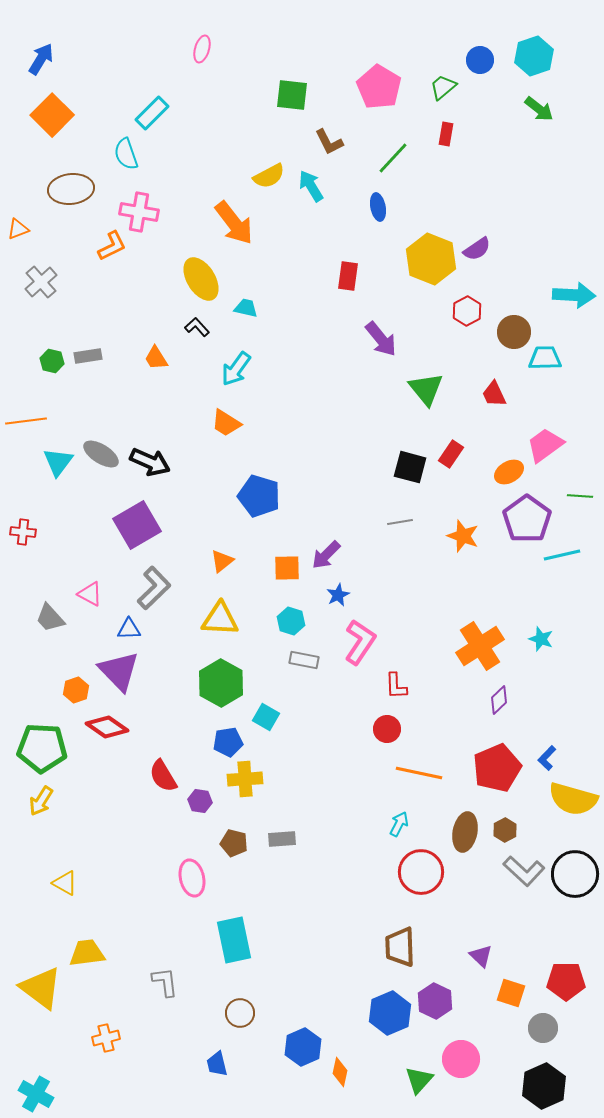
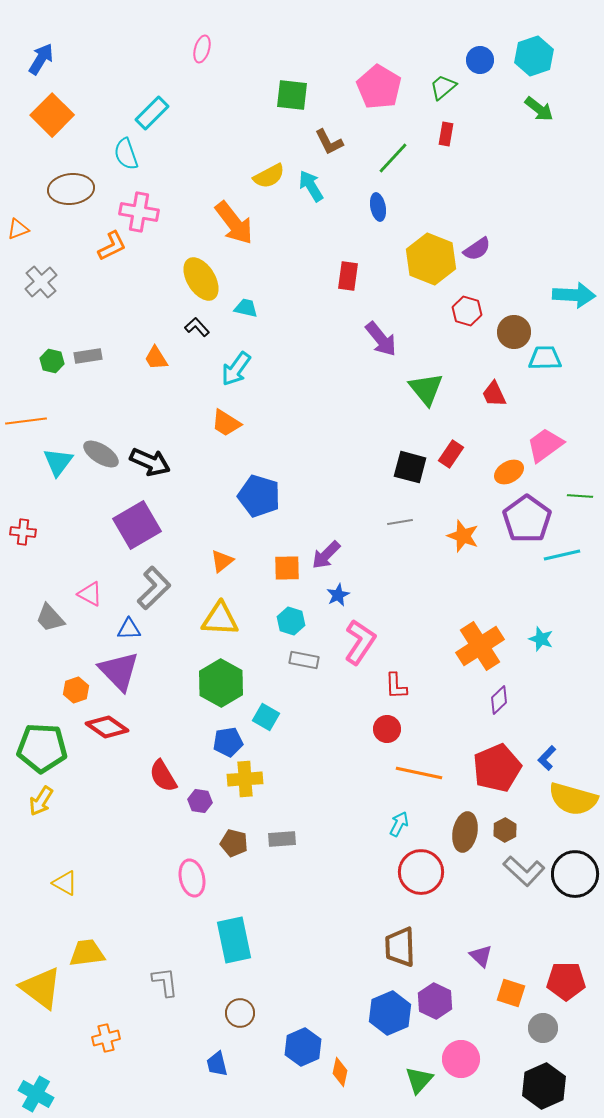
red hexagon at (467, 311): rotated 16 degrees counterclockwise
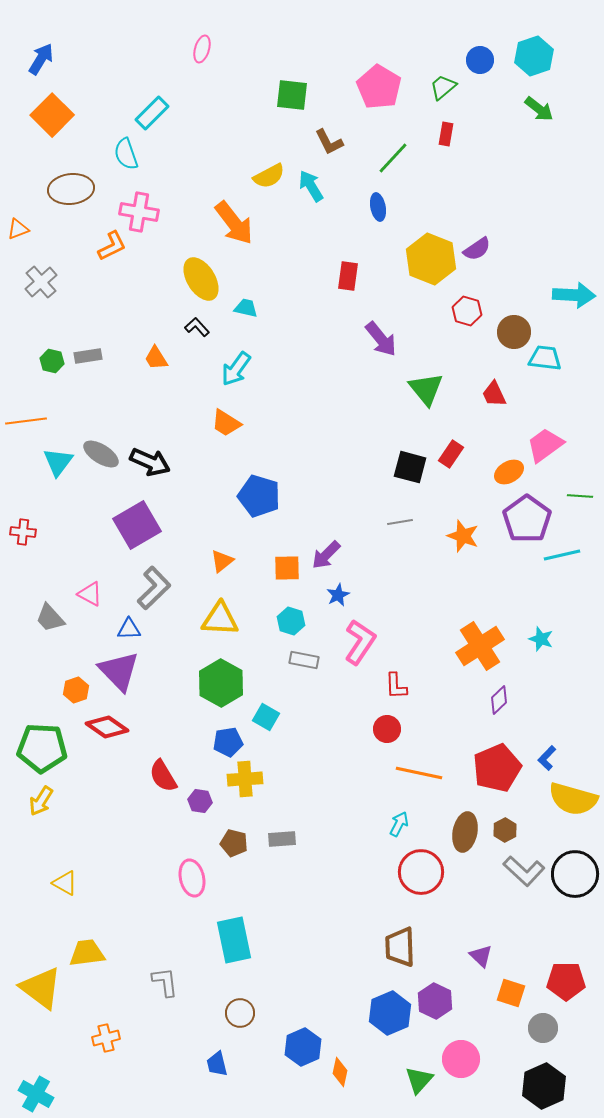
cyan trapezoid at (545, 358): rotated 8 degrees clockwise
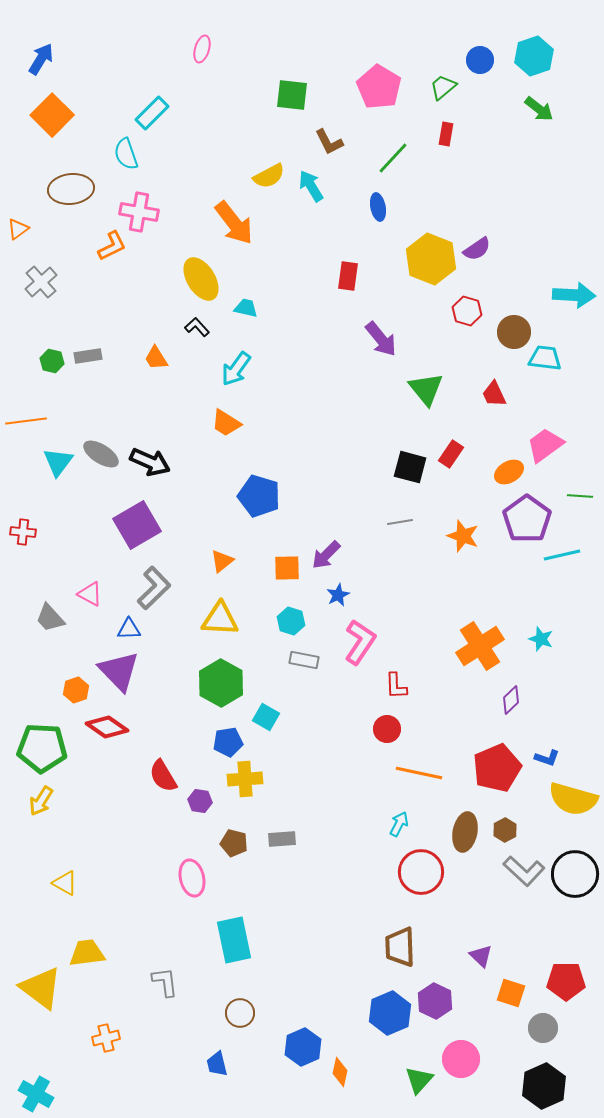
orange triangle at (18, 229): rotated 15 degrees counterclockwise
purple diamond at (499, 700): moved 12 px right
blue L-shape at (547, 758): rotated 115 degrees counterclockwise
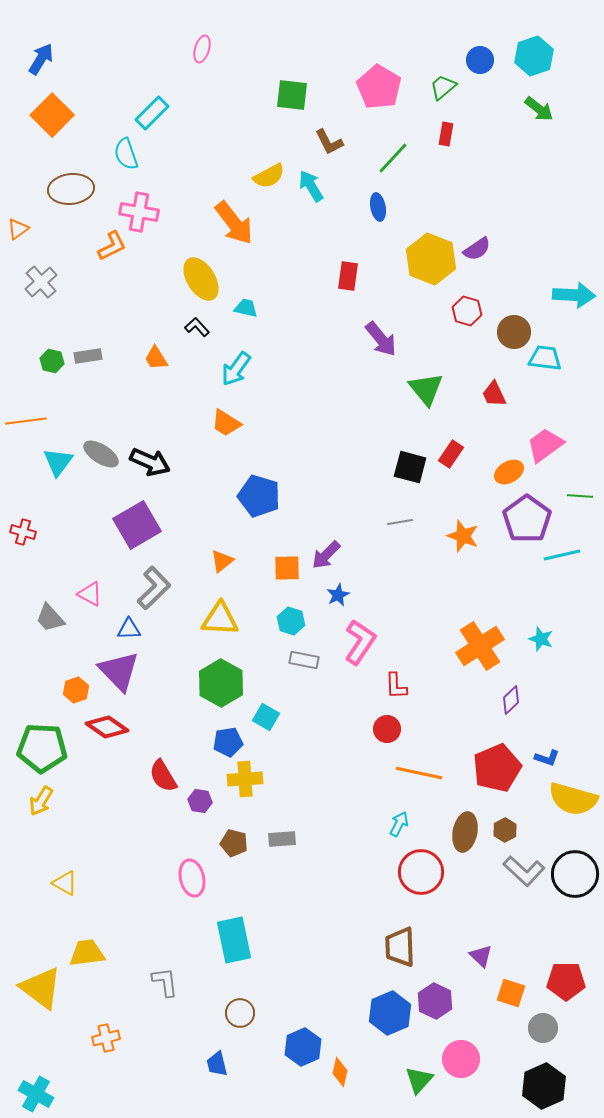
red cross at (23, 532): rotated 10 degrees clockwise
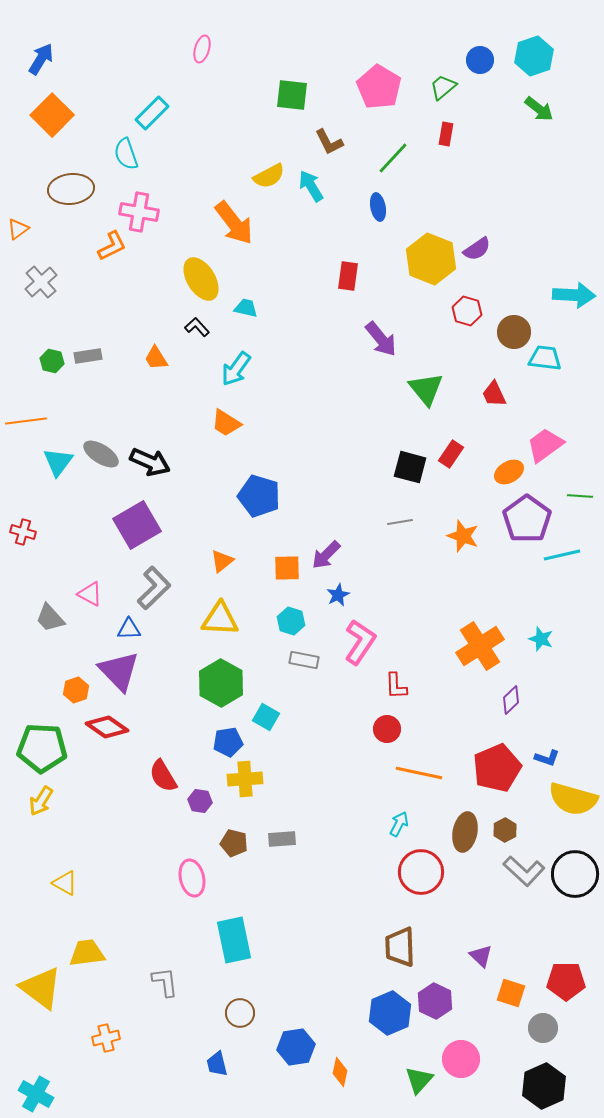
blue hexagon at (303, 1047): moved 7 px left; rotated 15 degrees clockwise
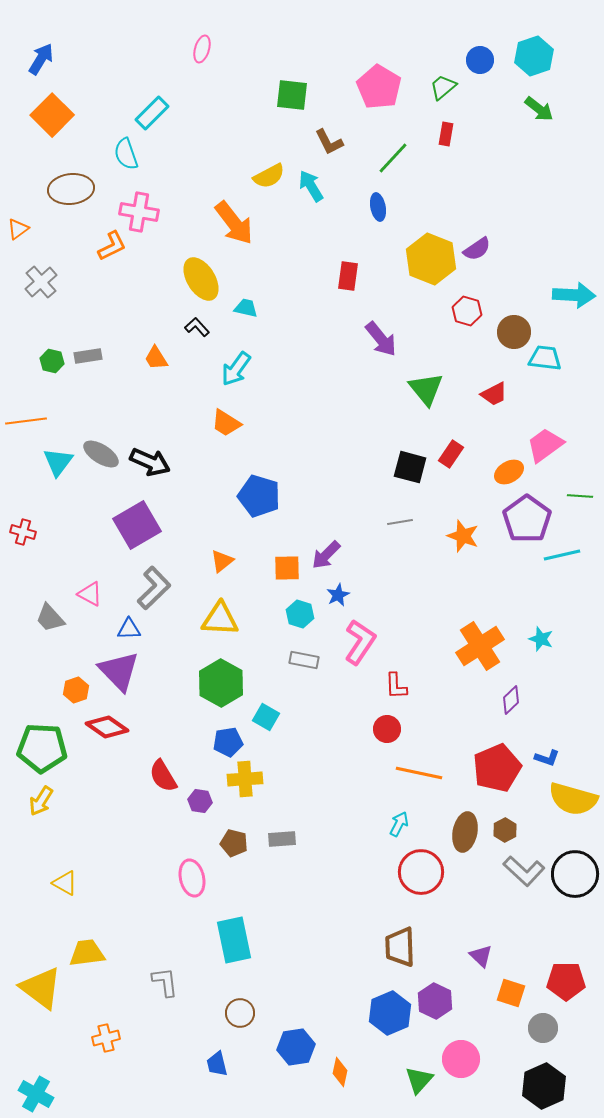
red trapezoid at (494, 394): rotated 92 degrees counterclockwise
cyan hexagon at (291, 621): moved 9 px right, 7 px up
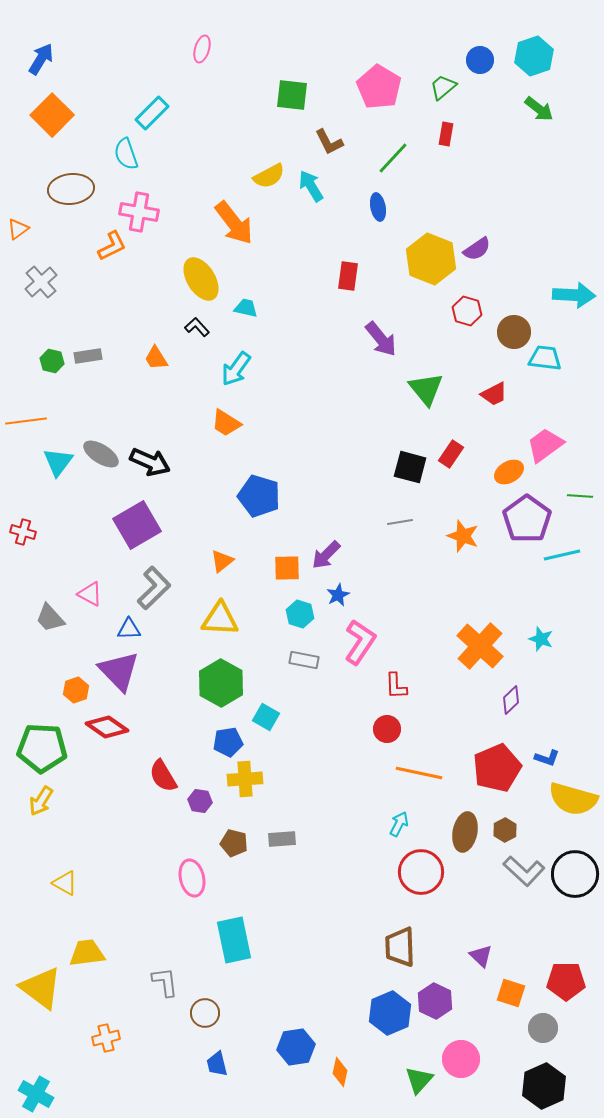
orange cross at (480, 646): rotated 15 degrees counterclockwise
brown circle at (240, 1013): moved 35 px left
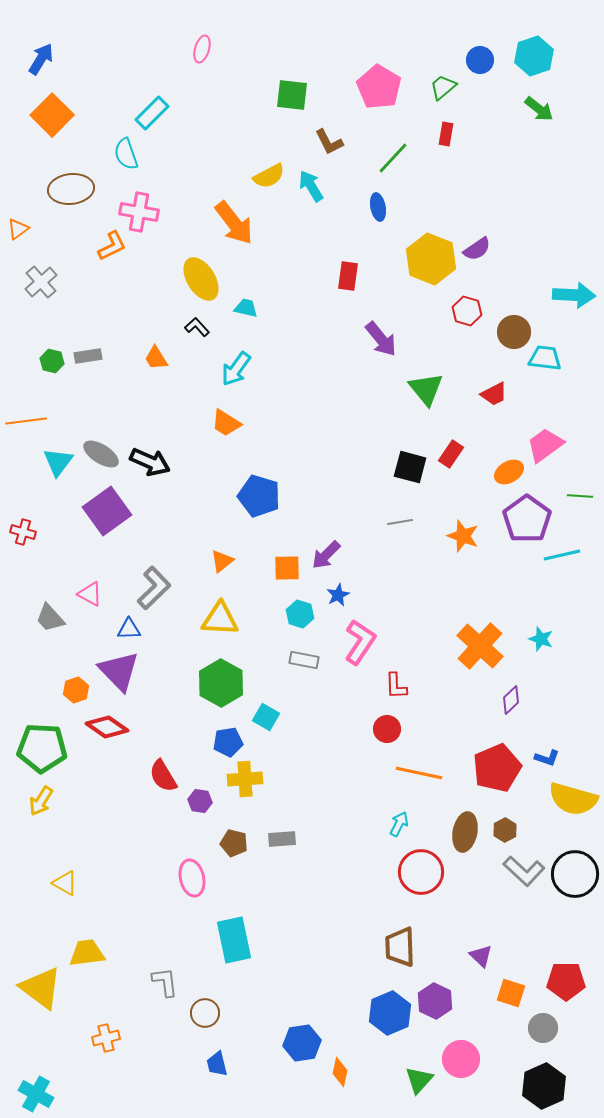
purple square at (137, 525): moved 30 px left, 14 px up; rotated 6 degrees counterclockwise
blue hexagon at (296, 1047): moved 6 px right, 4 px up
